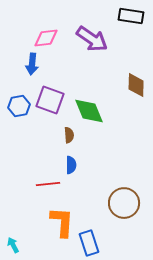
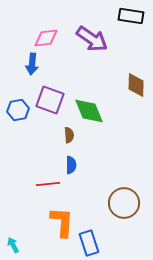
blue hexagon: moved 1 px left, 4 px down
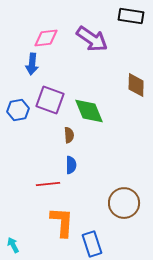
blue rectangle: moved 3 px right, 1 px down
